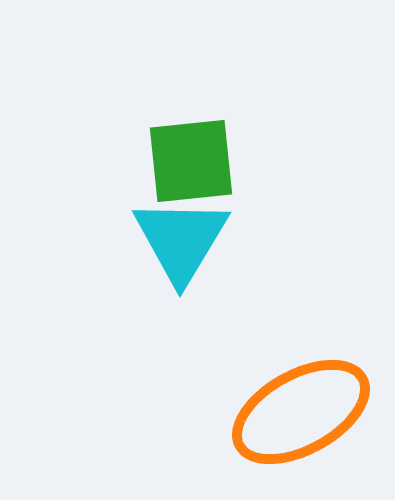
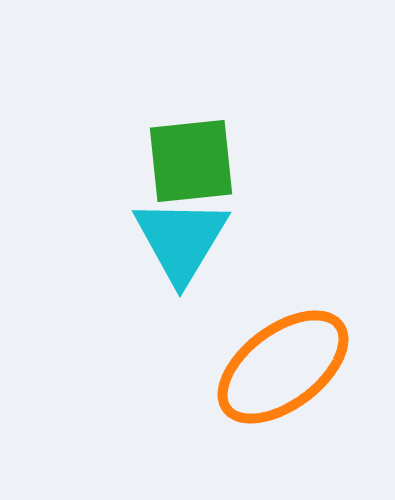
orange ellipse: moved 18 px left, 45 px up; rotated 8 degrees counterclockwise
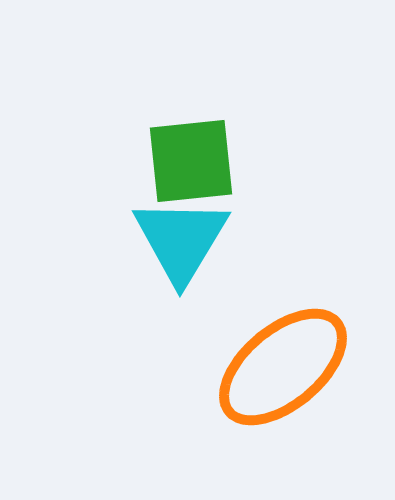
orange ellipse: rotated 3 degrees counterclockwise
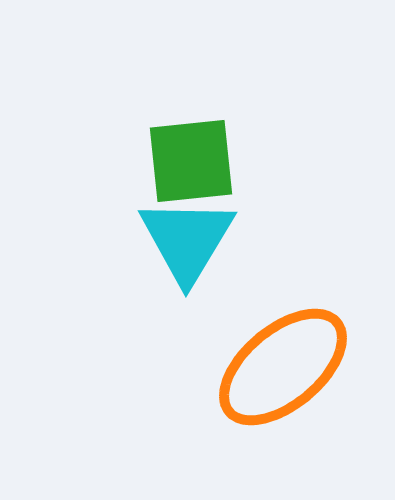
cyan triangle: moved 6 px right
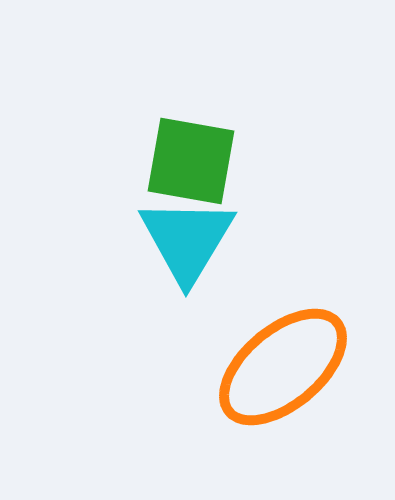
green square: rotated 16 degrees clockwise
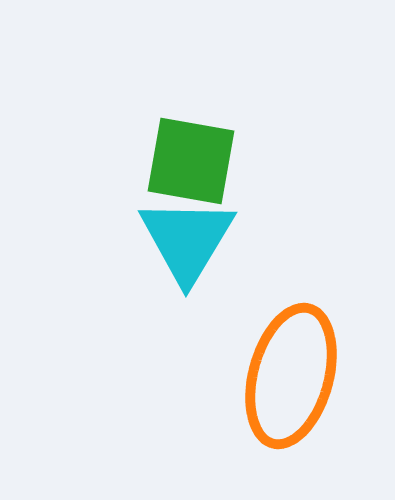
orange ellipse: moved 8 px right, 9 px down; rotated 35 degrees counterclockwise
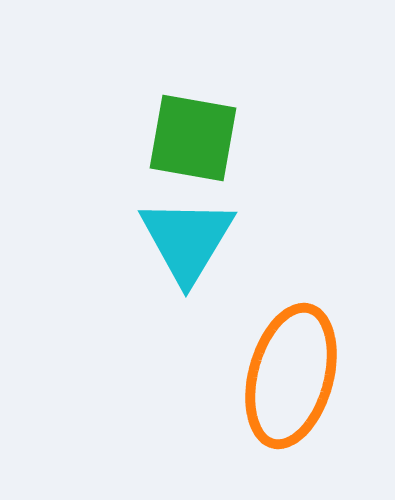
green square: moved 2 px right, 23 px up
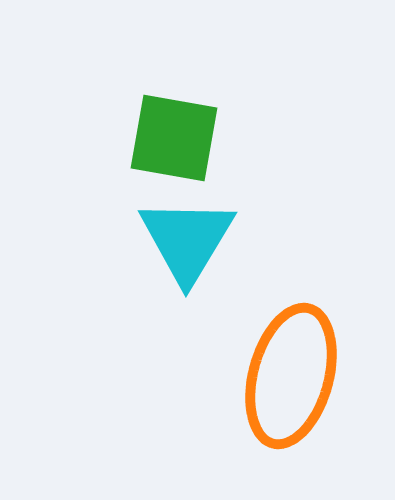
green square: moved 19 px left
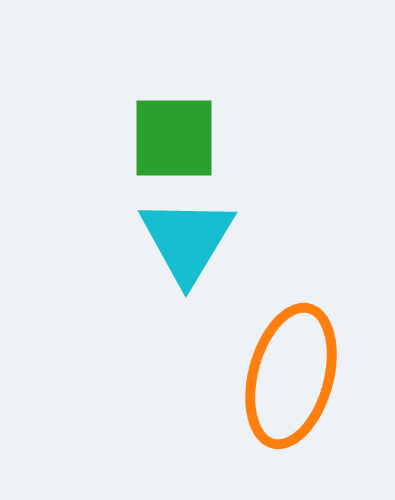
green square: rotated 10 degrees counterclockwise
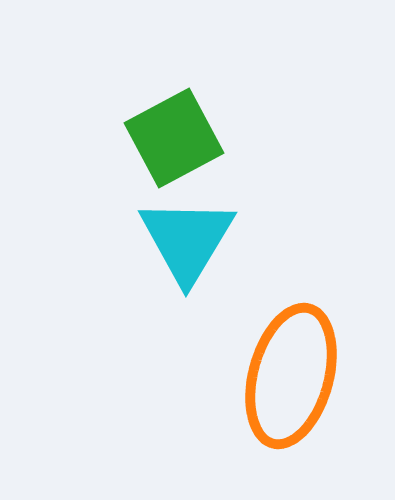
green square: rotated 28 degrees counterclockwise
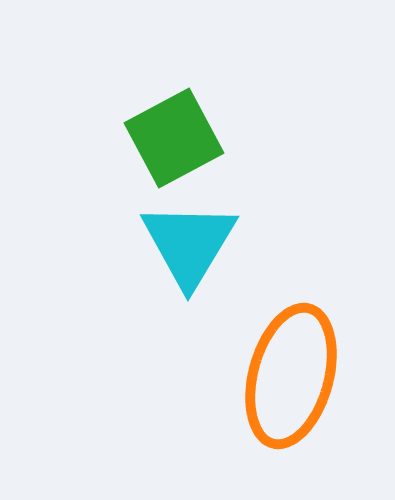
cyan triangle: moved 2 px right, 4 px down
